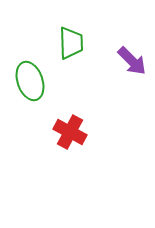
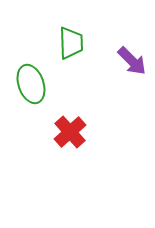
green ellipse: moved 1 px right, 3 px down
red cross: rotated 20 degrees clockwise
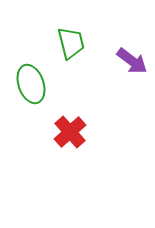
green trapezoid: rotated 12 degrees counterclockwise
purple arrow: rotated 8 degrees counterclockwise
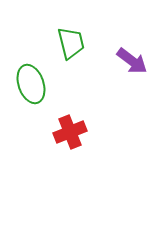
red cross: rotated 20 degrees clockwise
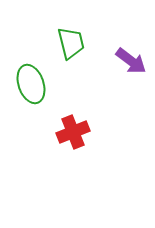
purple arrow: moved 1 px left
red cross: moved 3 px right
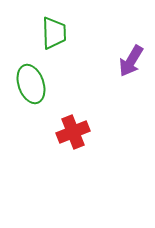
green trapezoid: moved 17 px left, 10 px up; rotated 12 degrees clockwise
purple arrow: rotated 84 degrees clockwise
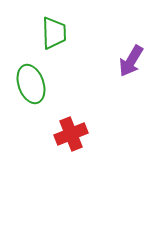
red cross: moved 2 px left, 2 px down
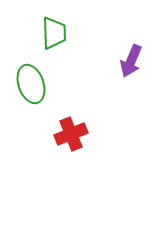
purple arrow: rotated 8 degrees counterclockwise
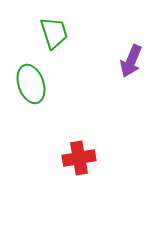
green trapezoid: rotated 16 degrees counterclockwise
red cross: moved 8 px right, 24 px down; rotated 12 degrees clockwise
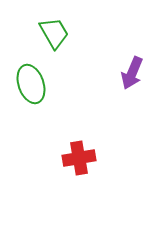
green trapezoid: rotated 12 degrees counterclockwise
purple arrow: moved 1 px right, 12 px down
